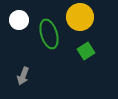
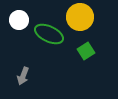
green ellipse: rotated 48 degrees counterclockwise
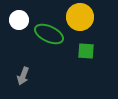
green square: rotated 36 degrees clockwise
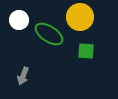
green ellipse: rotated 8 degrees clockwise
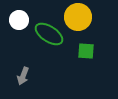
yellow circle: moved 2 px left
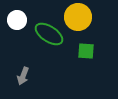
white circle: moved 2 px left
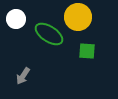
white circle: moved 1 px left, 1 px up
green square: moved 1 px right
gray arrow: rotated 12 degrees clockwise
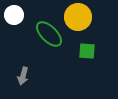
white circle: moved 2 px left, 4 px up
green ellipse: rotated 12 degrees clockwise
gray arrow: rotated 18 degrees counterclockwise
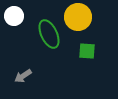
white circle: moved 1 px down
green ellipse: rotated 20 degrees clockwise
gray arrow: rotated 42 degrees clockwise
